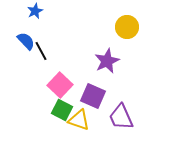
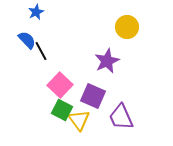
blue star: moved 1 px right, 1 px down
blue semicircle: moved 1 px right, 1 px up
yellow triangle: rotated 35 degrees clockwise
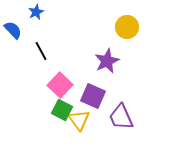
blue semicircle: moved 14 px left, 10 px up
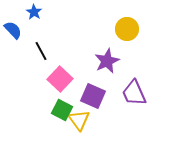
blue star: moved 2 px left; rotated 14 degrees counterclockwise
yellow circle: moved 2 px down
pink square: moved 6 px up
purple trapezoid: moved 13 px right, 24 px up
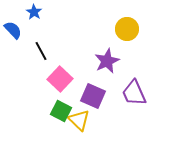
green square: moved 1 px left, 1 px down
yellow triangle: rotated 10 degrees counterclockwise
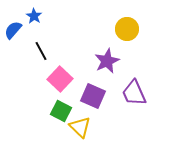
blue star: moved 4 px down
blue semicircle: rotated 96 degrees counterclockwise
yellow triangle: moved 1 px right, 7 px down
